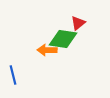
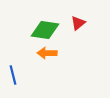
green diamond: moved 18 px left, 9 px up
orange arrow: moved 3 px down
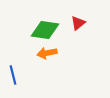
orange arrow: rotated 12 degrees counterclockwise
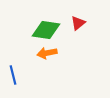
green diamond: moved 1 px right
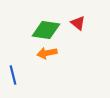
red triangle: rotated 42 degrees counterclockwise
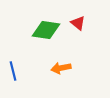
orange arrow: moved 14 px right, 15 px down
blue line: moved 4 px up
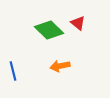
green diamond: moved 3 px right; rotated 36 degrees clockwise
orange arrow: moved 1 px left, 2 px up
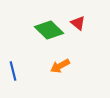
orange arrow: rotated 18 degrees counterclockwise
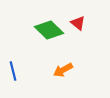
orange arrow: moved 3 px right, 4 px down
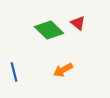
blue line: moved 1 px right, 1 px down
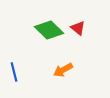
red triangle: moved 5 px down
